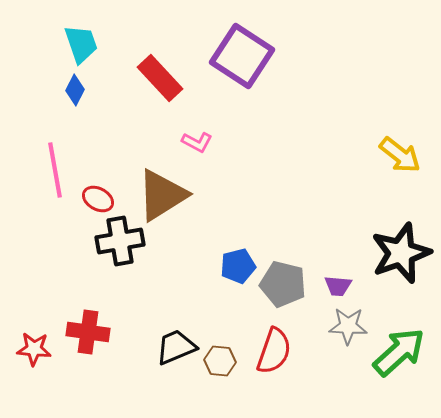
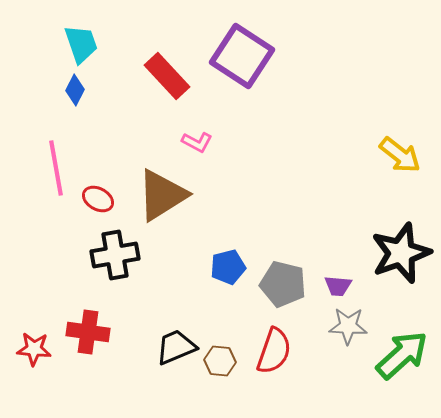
red rectangle: moved 7 px right, 2 px up
pink line: moved 1 px right, 2 px up
black cross: moved 5 px left, 14 px down
blue pentagon: moved 10 px left, 1 px down
green arrow: moved 3 px right, 3 px down
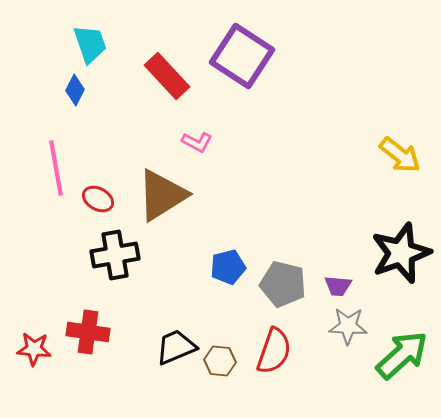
cyan trapezoid: moved 9 px right
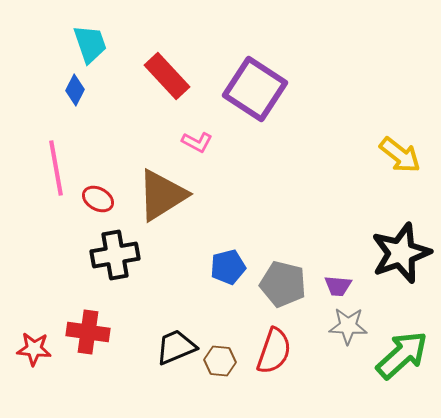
purple square: moved 13 px right, 33 px down
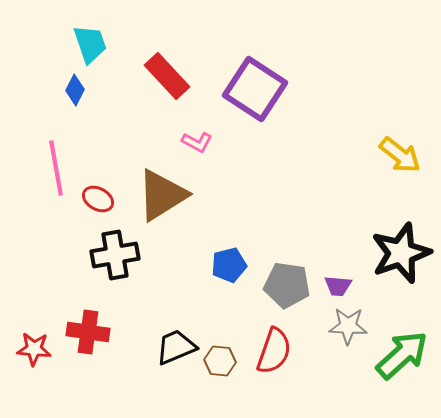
blue pentagon: moved 1 px right, 2 px up
gray pentagon: moved 4 px right, 1 px down; rotated 6 degrees counterclockwise
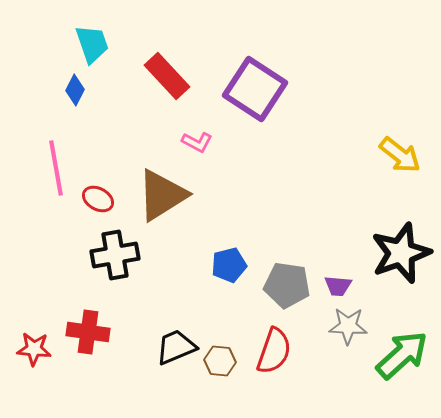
cyan trapezoid: moved 2 px right
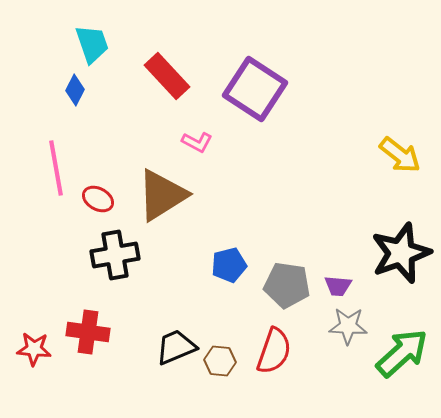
green arrow: moved 2 px up
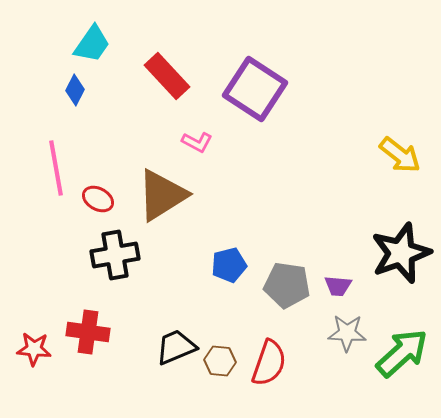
cyan trapezoid: rotated 54 degrees clockwise
gray star: moved 1 px left, 7 px down
red semicircle: moved 5 px left, 12 px down
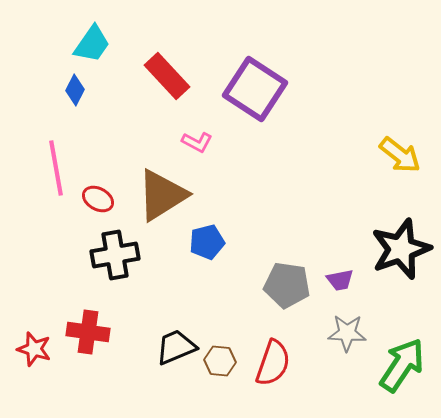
black star: moved 4 px up
blue pentagon: moved 22 px left, 23 px up
purple trapezoid: moved 2 px right, 6 px up; rotated 16 degrees counterclockwise
red star: rotated 12 degrees clockwise
green arrow: moved 12 px down; rotated 14 degrees counterclockwise
red semicircle: moved 4 px right
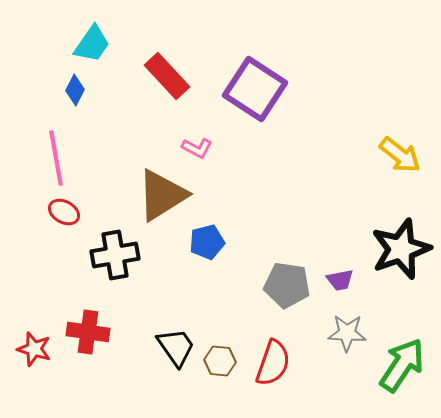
pink L-shape: moved 6 px down
pink line: moved 10 px up
red ellipse: moved 34 px left, 13 px down
black trapezoid: rotated 78 degrees clockwise
